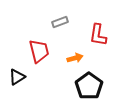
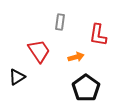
gray rectangle: rotated 63 degrees counterclockwise
red trapezoid: rotated 20 degrees counterclockwise
orange arrow: moved 1 px right, 1 px up
black pentagon: moved 3 px left, 2 px down
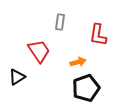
orange arrow: moved 2 px right, 5 px down
black pentagon: rotated 16 degrees clockwise
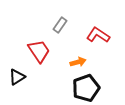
gray rectangle: moved 3 px down; rotated 28 degrees clockwise
red L-shape: rotated 115 degrees clockwise
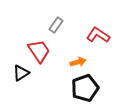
gray rectangle: moved 4 px left
black triangle: moved 4 px right, 4 px up
black pentagon: moved 1 px left
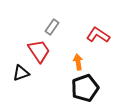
gray rectangle: moved 4 px left, 2 px down
orange arrow: rotated 84 degrees counterclockwise
black triangle: rotated 12 degrees clockwise
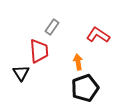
red trapezoid: rotated 30 degrees clockwise
black triangle: rotated 42 degrees counterclockwise
